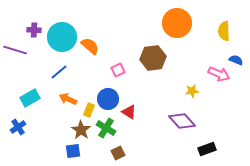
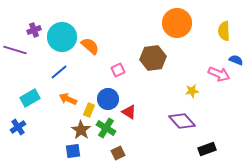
purple cross: rotated 24 degrees counterclockwise
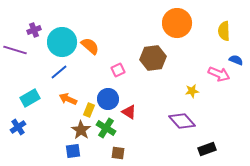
cyan circle: moved 5 px down
brown square: rotated 32 degrees clockwise
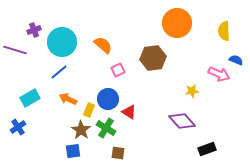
orange semicircle: moved 13 px right, 1 px up
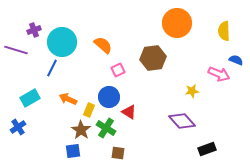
purple line: moved 1 px right
blue line: moved 7 px left, 4 px up; rotated 24 degrees counterclockwise
blue circle: moved 1 px right, 2 px up
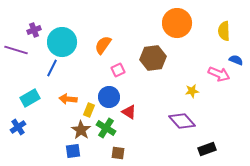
orange semicircle: rotated 96 degrees counterclockwise
orange arrow: rotated 18 degrees counterclockwise
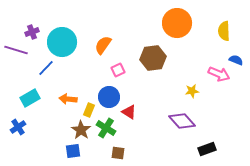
purple cross: moved 2 px left, 2 px down
blue line: moved 6 px left; rotated 18 degrees clockwise
